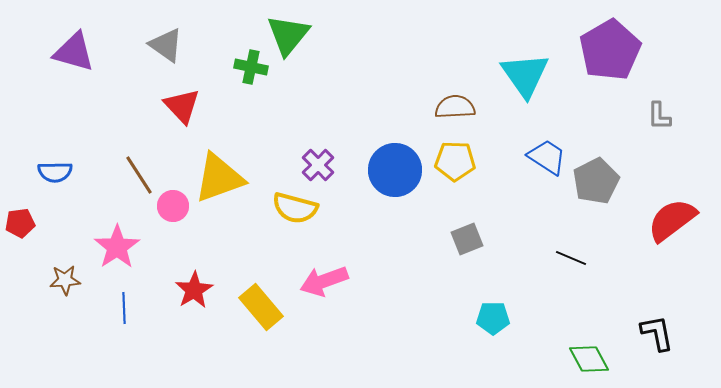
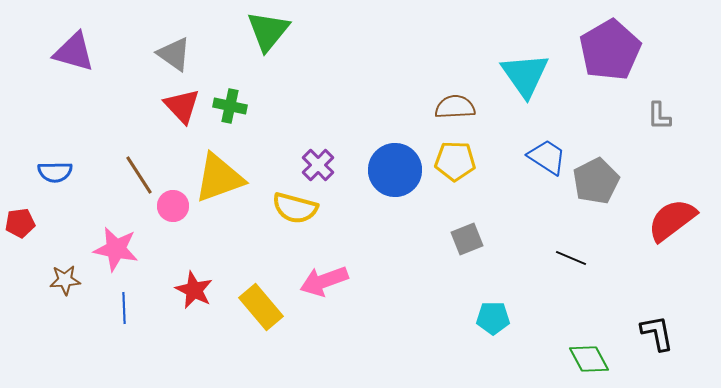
green triangle: moved 20 px left, 4 px up
gray triangle: moved 8 px right, 9 px down
green cross: moved 21 px left, 39 px down
pink star: moved 1 px left, 2 px down; rotated 27 degrees counterclockwise
red star: rotated 15 degrees counterclockwise
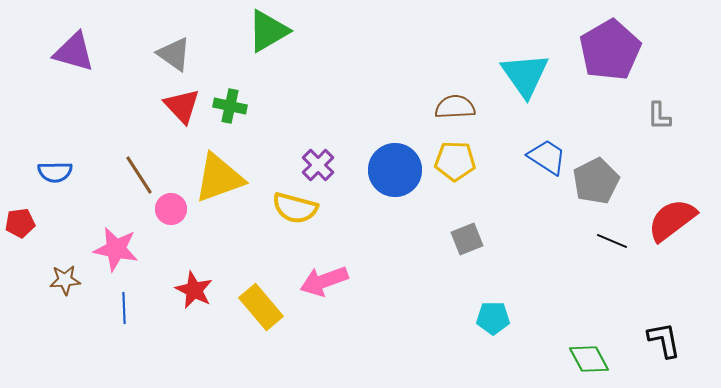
green triangle: rotated 21 degrees clockwise
pink circle: moved 2 px left, 3 px down
black line: moved 41 px right, 17 px up
black L-shape: moved 7 px right, 7 px down
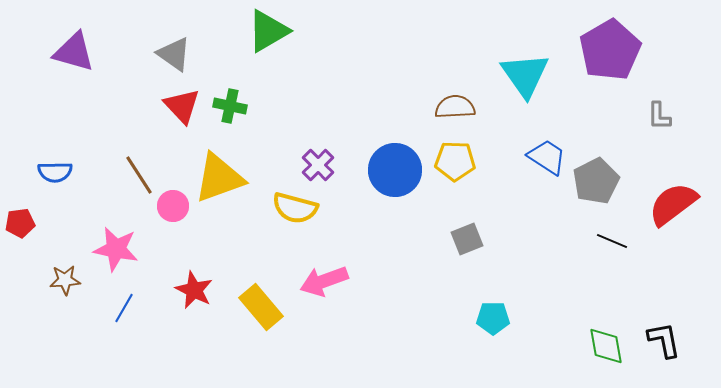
pink circle: moved 2 px right, 3 px up
red semicircle: moved 1 px right, 16 px up
blue line: rotated 32 degrees clockwise
green diamond: moved 17 px right, 13 px up; rotated 18 degrees clockwise
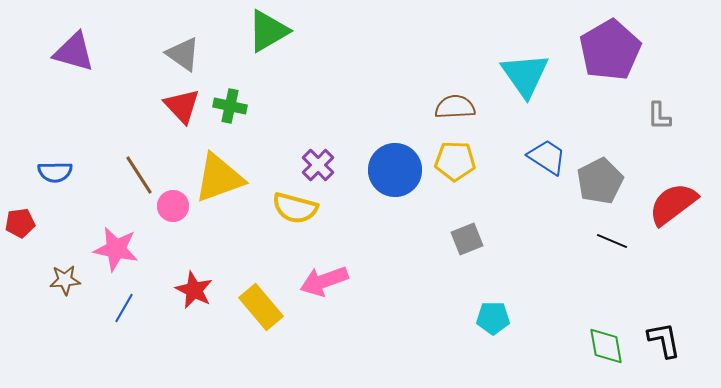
gray triangle: moved 9 px right
gray pentagon: moved 4 px right
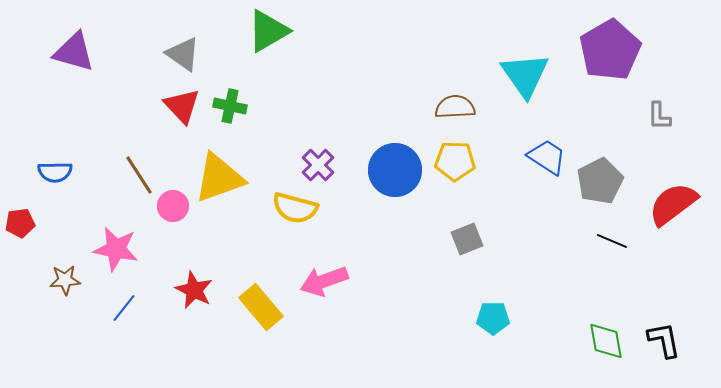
blue line: rotated 8 degrees clockwise
green diamond: moved 5 px up
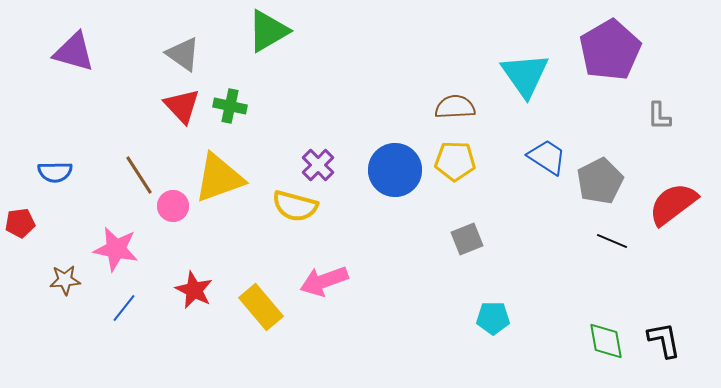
yellow semicircle: moved 2 px up
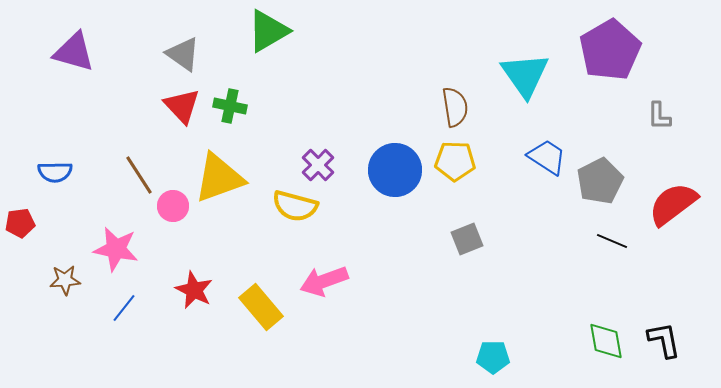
brown semicircle: rotated 84 degrees clockwise
cyan pentagon: moved 39 px down
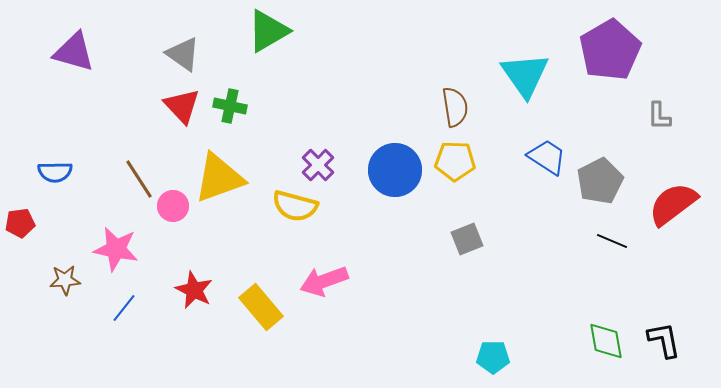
brown line: moved 4 px down
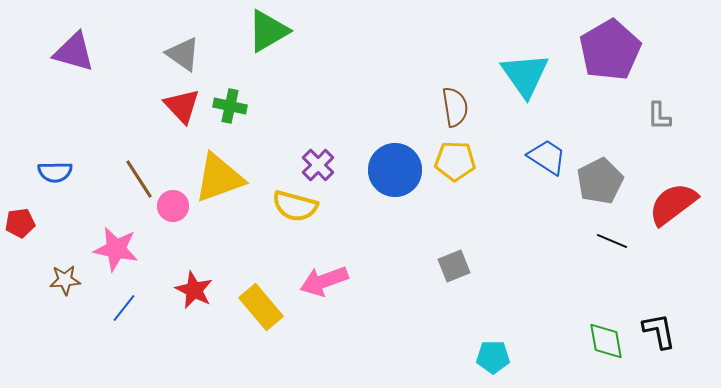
gray square: moved 13 px left, 27 px down
black L-shape: moved 5 px left, 9 px up
